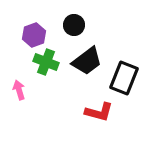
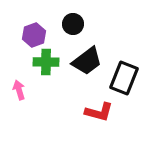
black circle: moved 1 px left, 1 px up
green cross: rotated 20 degrees counterclockwise
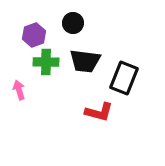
black circle: moved 1 px up
black trapezoid: moved 2 px left; rotated 44 degrees clockwise
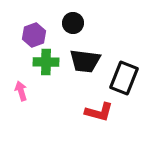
pink arrow: moved 2 px right, 1 px down
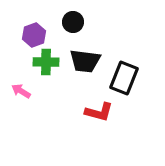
black circle: moved 1 px up
pink arrow: rotated 42 degrees counterclockwise
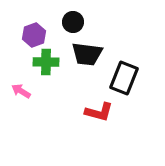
black trapezoid: moved 2 px right, 7 px up
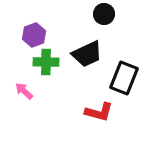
black circle: moved 31 px right, 8 px up
black trapezoid: rotated 32 degrees counterclockwise
pink arrow: moved 3 px right; rotated 12 degrees clockwise
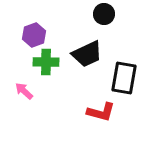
black rectangle: rotated 12 degrees counterclockwise
red L-shape: moved 2 px right
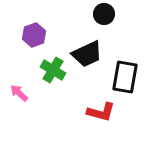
green cross: moved 7 px right, 8 px down; rotated 30 degrees clockwise
black rectangle: moved 1 px right, 1 px up
pink arrow: moved 5 px left, 2 px down
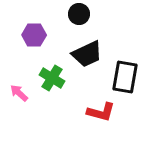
black circle: moved 25 px left
purple hexagon: rotated 20 degrees clockwise
green cross: moved 1 px left, 8 px down
